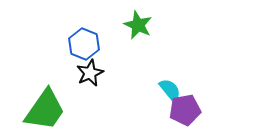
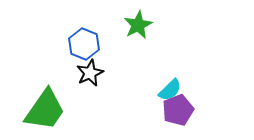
green star: rotated 20 degrees clockwise
cyan semicircle: rotated 85 degrees clockwise
purple pentagon: moved 7 px left; rotated 12 degrees counterclockwise
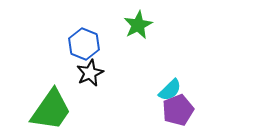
green trapezoid: moved 6 px right
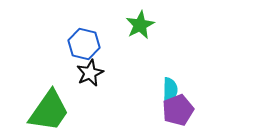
green star: moved 2 px right
blue hexagon: rotated 8 degrees counterclockwise
cyan semicircle: rotated 45 degrees counterclockwise
green trapezoid: moved 2 px left, 1 px down
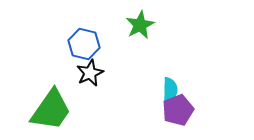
green trapezoid: moved 2 px right, 1 px up
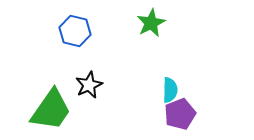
green star: moved 11 px right, 2 px up
blue hexagon: moved 9 px left, 13 px up
black star: moved 1 px left, 12 px down
purple pentagon: moved 2 px right, 4 px down
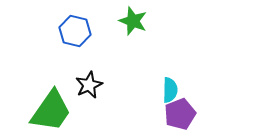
green star: moved 18 px left, 2 px up; rotated 24 degrees counterclockwise
green trapezoid: moved 1 px down
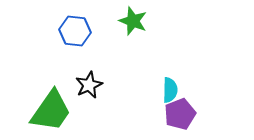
blue hexagon: rotated 8 degrees counterclockwise
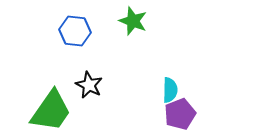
black star: rotated 20 degrees counterclockwise
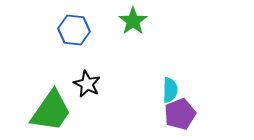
green star: rotated 16 degrees clockwise
blue hexagon: moved 1 px left, 1 px up
black star: moved 2 px left, 1 px up
